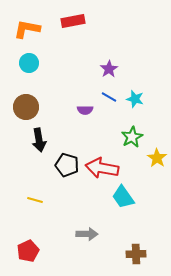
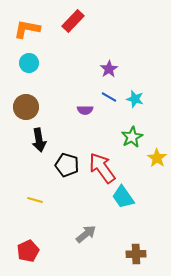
red rectangle: rotated 35 degrees counterclockwise
red arrow: rotated 44 degrees clockwise
gray arrow: moved 1 px left; rotated 40 degrees counterclockwise
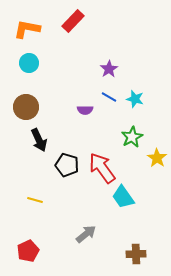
black arrow: rotated 15 degrees counterclockwise
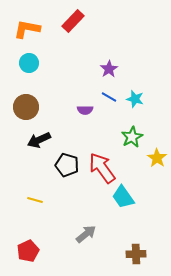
black arrow: rotated 90 degrees clockwise
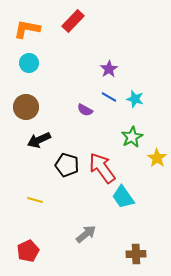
purple semicircle: rotated 28 degrees clockwise
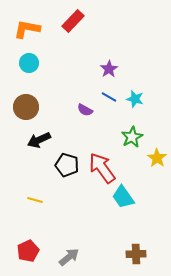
gray arrow: moved 17 px left, 23 px down
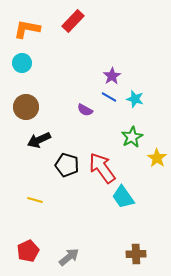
cyan circle: moved 7 px left
purple star: moved 3 px right, 7 px down
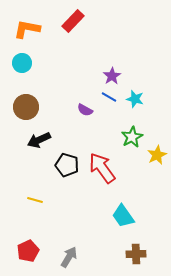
yellow star: moved 3 px up; rotated 12 degrees clockwise
cyan trapezoid: moved 19 px down
gray arrow: rotated 20 degrees counterclockwise
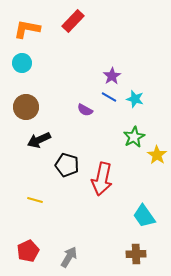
green star: moved 2 px right
yellow star: rotated 12 degrees counterclockwise
red arrow: moved 11 px down; rotated 132 degrees counterclockwise
cyan trapezoid: moved 21 px right
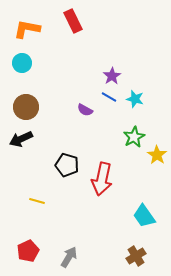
red rectangle: rotated 70 degrees counterclockwise
black arrow: moved 18 px left, 1 px up
yellow line: moved 2 px right, 1 px down
brown cross: moved 2 px down; rotated 30 degrees counterclockwise
